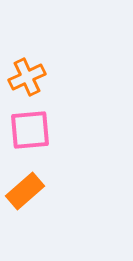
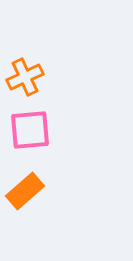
orange cross: moved 2 px left
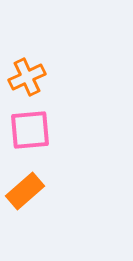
orange cross: moved 2 px right
